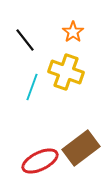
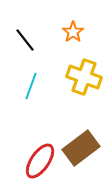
yellow cross: moved 18 px right, 5 px down
cyan line: moved 1 px left, 1 px up
red ellipse: rotated 30 degrees counterclockwise
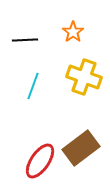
black line: rotated 55 degrees counterclockwise
cyan line: moved 2 px right
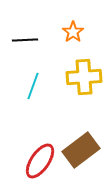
yellow cross: rotated 24 degrees counterclockwise
brown rectangle: moved 2 px down
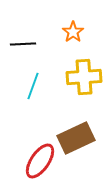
black line: moved 2 px left, 4 px down
brown rectangle: moved 5 px left, 12 px up; rotated 12 degrees clockwise
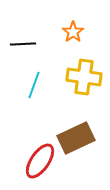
yellow cross: rotated 12 degrees clockwise
cyan line: moved 1 px right, 1 px up
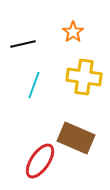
black line: rotated 10 degrees counterclockwise
brown rectangle: rotated 48 degrees clockwise
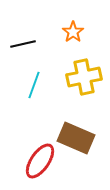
yellow cross: rotated 20 degrees counterclockwise
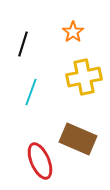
black line: rotated 60 degrees counterclockwise
cyan line: moved 3 px left, 7 px down
brown rectangle: moved 2 px right, 1 px down
red ellipse: rotated 57 degrees counterclockwise
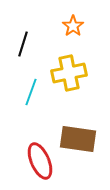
orange star: moved 6 px up
yellow cross: moved 15 px left, 4 px up
brown rectangle: rotated 15 degrees counterclockwise
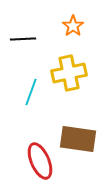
black line: moved 5 px up; rotated 70 degrees clockwise
